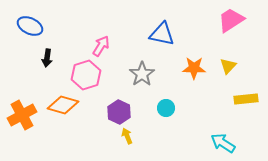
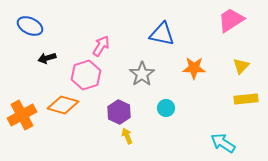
black arrow: rotated 66 degrees clockwise
yellow triangle: moved 13 px right
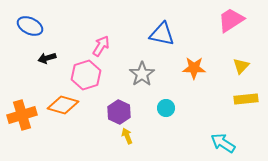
orange cross: rotated 12 degrees clockwise
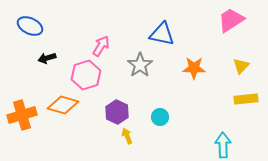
gray star: moved 2 px left, 9 px up
cyan circle: moved 6 px left, 9 px down
purple hexagon: moved 2 px left
cyan arrow: moved 2 px down; rotated 55 degrees clockwise
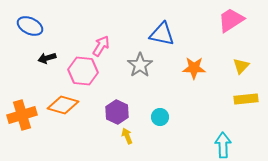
pink hexagon: moved 3 px left, 4 px up; rotated 24 degrees clockwise
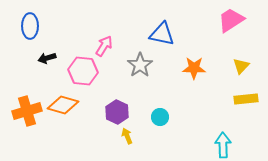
blue ellipse: rotated 65 degrees clockwise
pink arrow: moved 3 px right
orange cross: moved 5 px right, 4 px up
